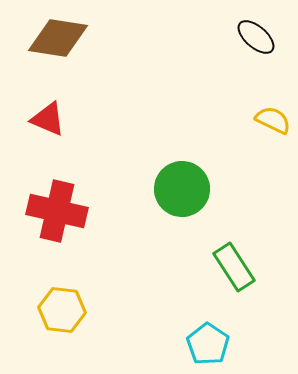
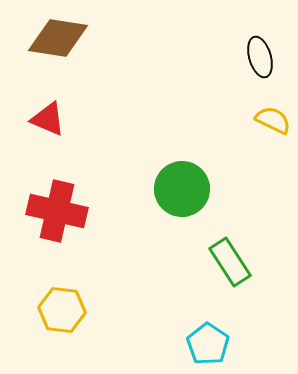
black ellipse: moved 4 px right, 20 px down; rotated 33 degrees clockwise
green rectangle: moved 4 px left, 5 px up
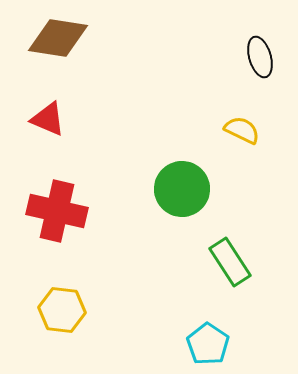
yellow semicircle: moved 31 px left, 10 px down
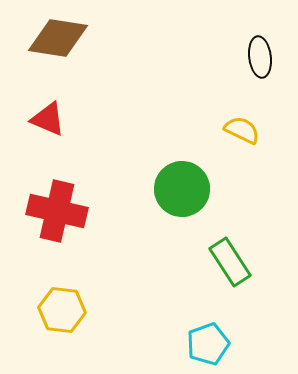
black ellipse: rotated 9 degrees clockwise
cyan pentagon: rotated 18 degrees clockwise
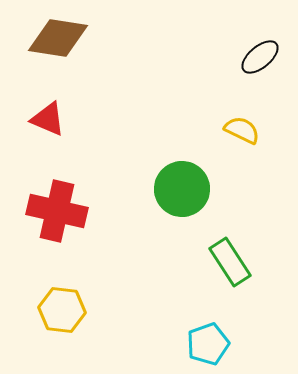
black ellipse: rotated 57 degrees clockwise
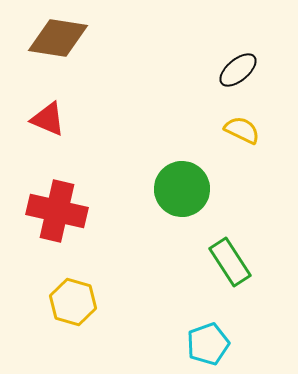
black ellipse: moved 22 px left, 13 px down
yellow hexagon: moved 11 px right, 8 px up; rotated 9 degrees clockwise
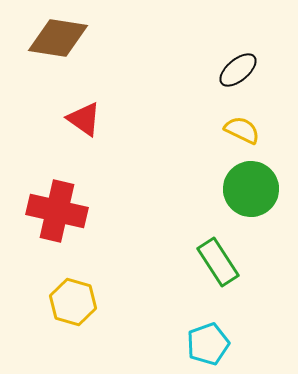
red triangle: moved 36 px right; rotated 12 degrees clockwise
green circle: moved 69 px right
green rectangle: moved 12 px left
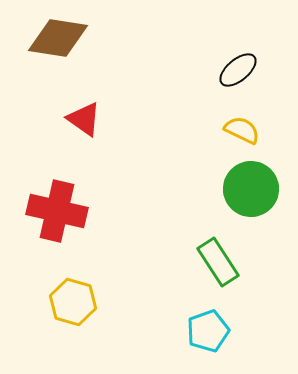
cyan pentagon: moved 13 px up
